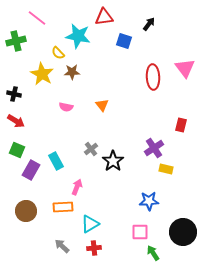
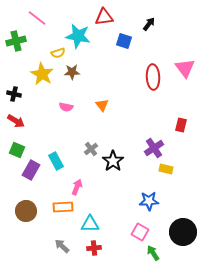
yellow semicircle: rotated 64 degrees counterclockwise
cyan triangle: rotated 30 degrees clockwise
pink square: rotated 30 degrees clockwise
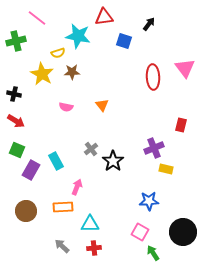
purple cross: rotated 12 degrees clockwise
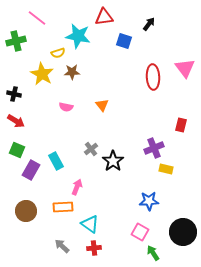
cyan triangle: rotated 36 degrees clockwise
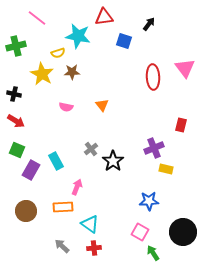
green cross: moved 5 px down
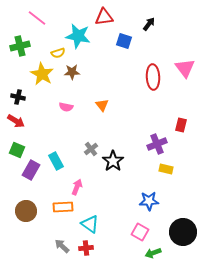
green cross: moved 4 px right
black cross: moved 4 px right, 3 px down
purple cross: moved 3 px right, 4 px up
red cross: moved 8 px left
green arrow: rotated 77 degrees counterclockwise
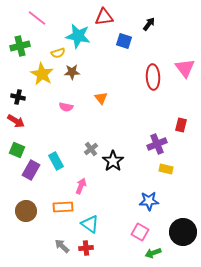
orange triangle: moved 1 px left, 7 px up
pink arrow: moved 4 px right, 1 px up
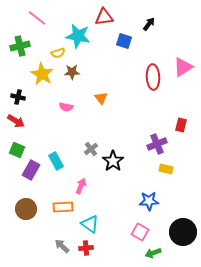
pink triangle: moved 2 px left, 1 px up; rotated 35 degrees clockwise
brown circle: moved 2 px up
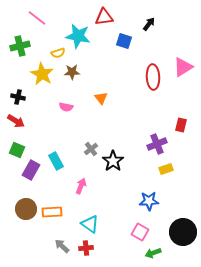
yellow rectangle: rotated 32 degrees counterclockwise
orange rectangle: moved 11 px left, 5 px down
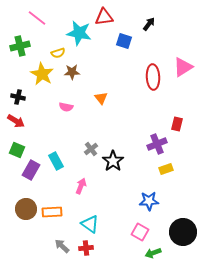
cyan star: moved 1 px right, 3 px up
red rectangle: moved 4 px left, 1 px up
